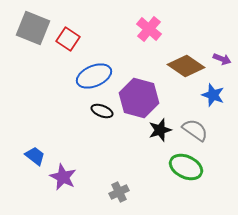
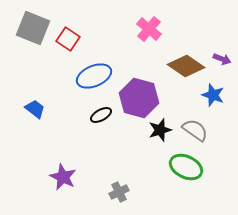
black ellipse: moved 1 px left, 4 px down; rotated 50 degrees counterclockwise
blue trapezoid: moved 47 px up
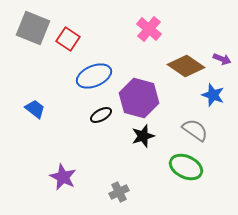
black star: moved 17 px left, 6 px down
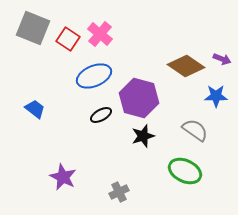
pink cross: moved 49 px left, 5 px down
blue star: moved 3 px right, 1 px down; rotated 20 degrees counterclockwise
green ellipse: moved 1 px left, 4 px down
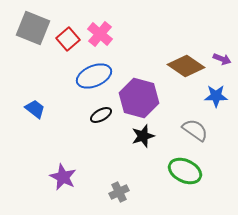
red square: rotated 15 degrees clockwise
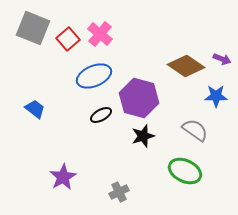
purple star: rotated 16 degrees clockwise
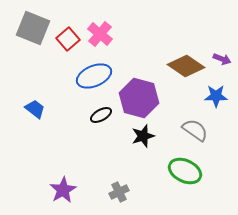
purple star: moved 13 px down
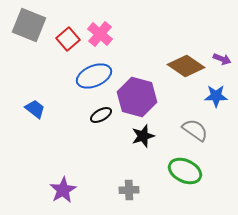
gray square: moved 4 px left, 3 px up
purple hexagon: moved 2 px left, 1 px up
gray cross: moved 10 px right, 2 px up; rotated 24 degrees clockwise
